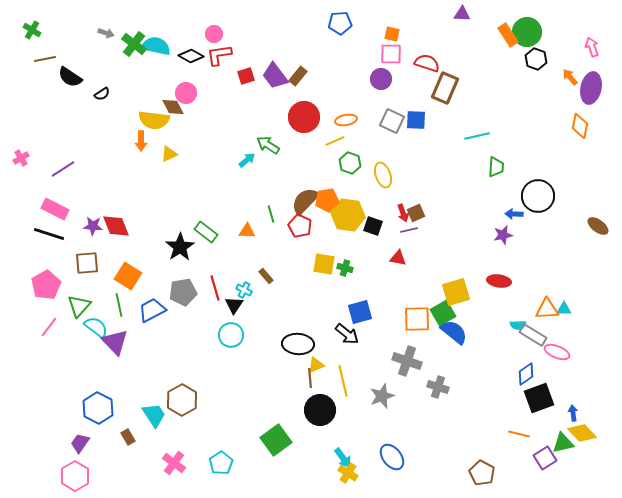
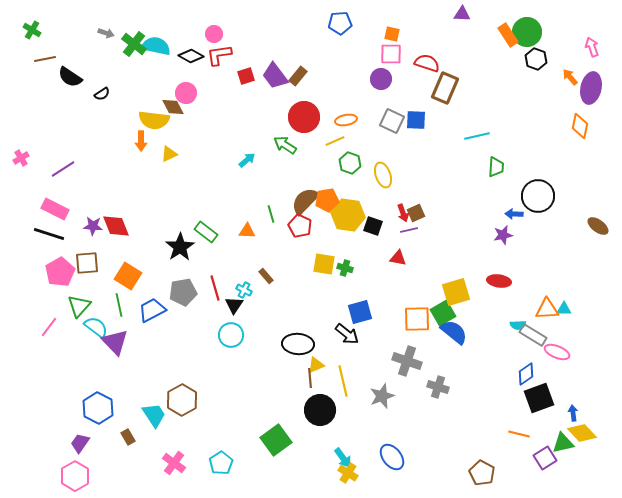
green arrow at (268, 145): moved 17 px right
pink pentagon at (46, 285): moved 14 px right, 13 px up
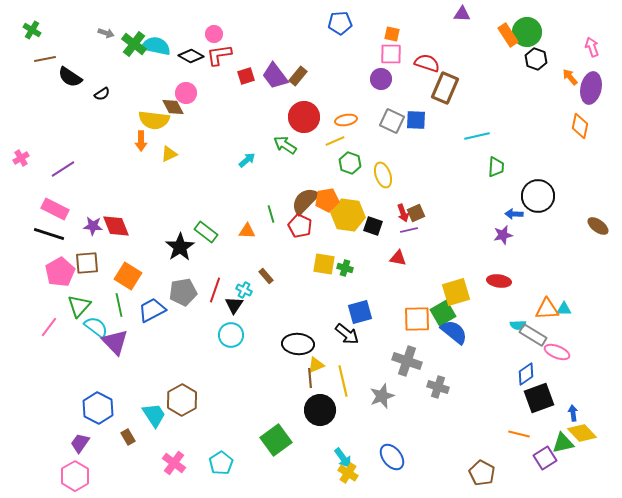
red line at (215, 288): moved 2 px down; rotated 35 degrees clockwise
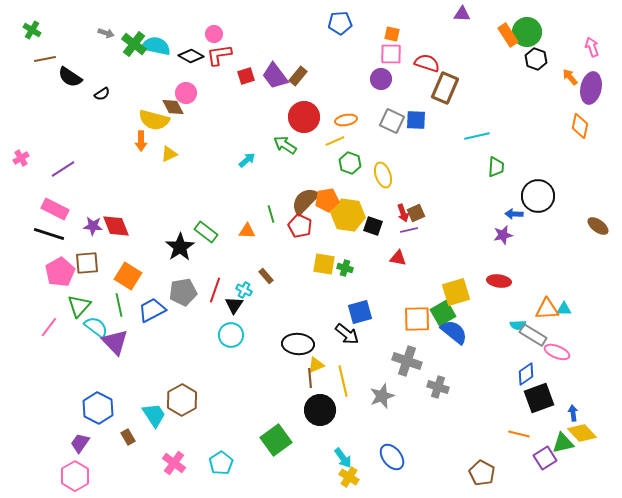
yellow semicircle at (154, 120): rotated 8 degrees clockwise
yellow cross at (348, 473): moved 1 px right, 4 px down
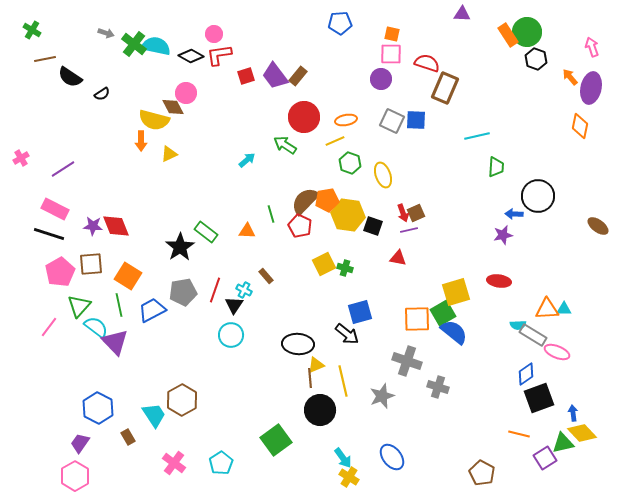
brown square at (87, 263): moved 4 px right, 1 px down
yellow square at (324, 264): rotated 35 degrees counterclockwise
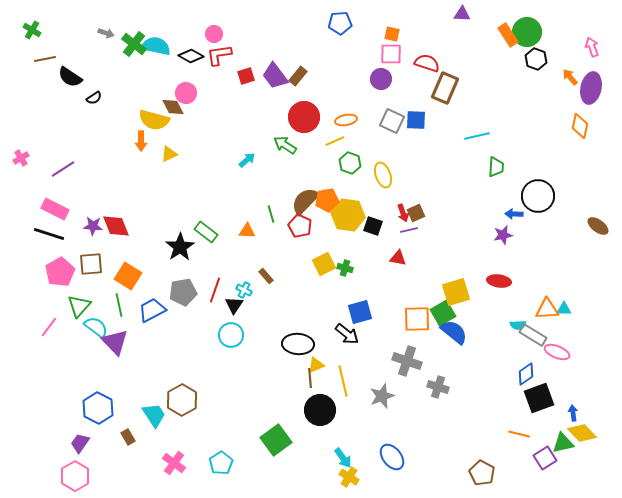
black semicircle at (102, 94): moved 8 px left, 4 px down
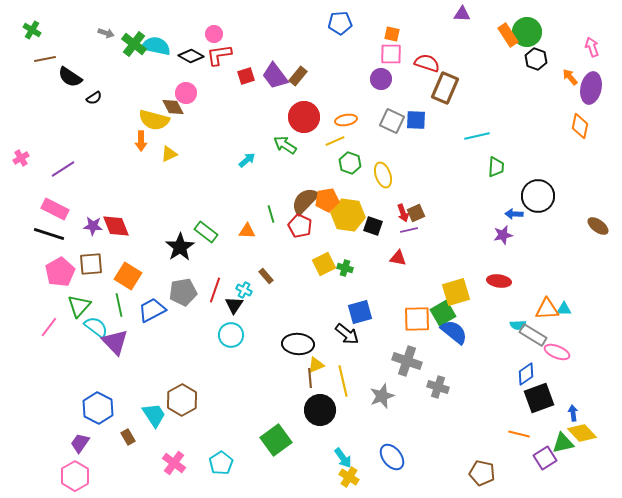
brown pentagon at (482, 473): rotated 15 degrees counterclockwise
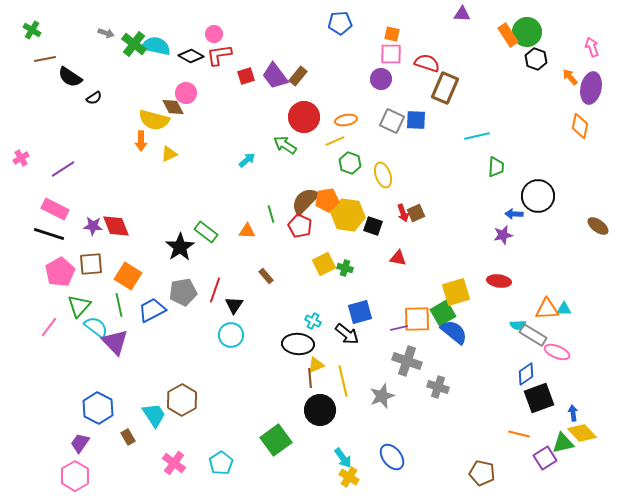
purple line at (409, 230): moved 10 px left, 98 px down
cyan cross at (244, 290): moved 69 px right, 31 px down
